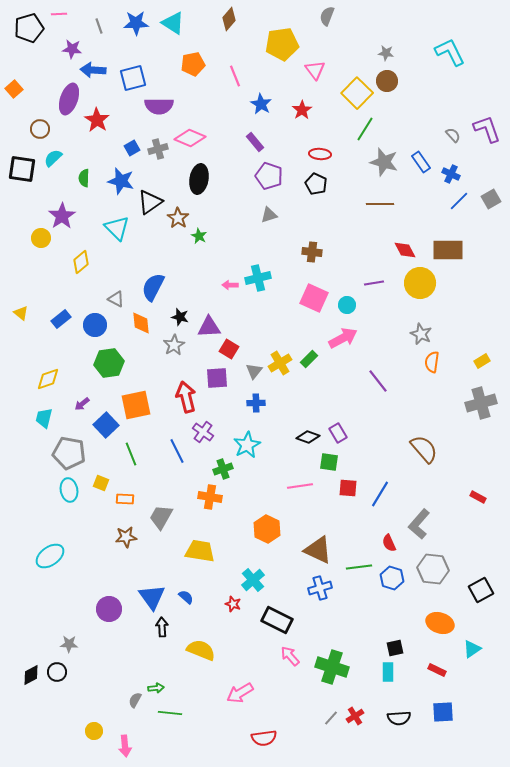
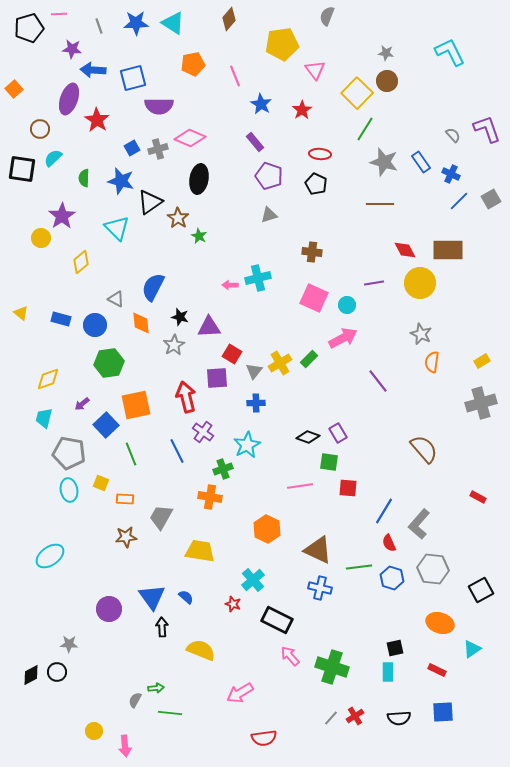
blue rectangle at (61, 319): rotated 54 degrees clockwise
red square at (229, 349): moved 3 px right, 5 px down
blue line at (380, 494): moved 4 px right, 17 px down
blue cross at (320, 588): rotated 30 degrees clockwise
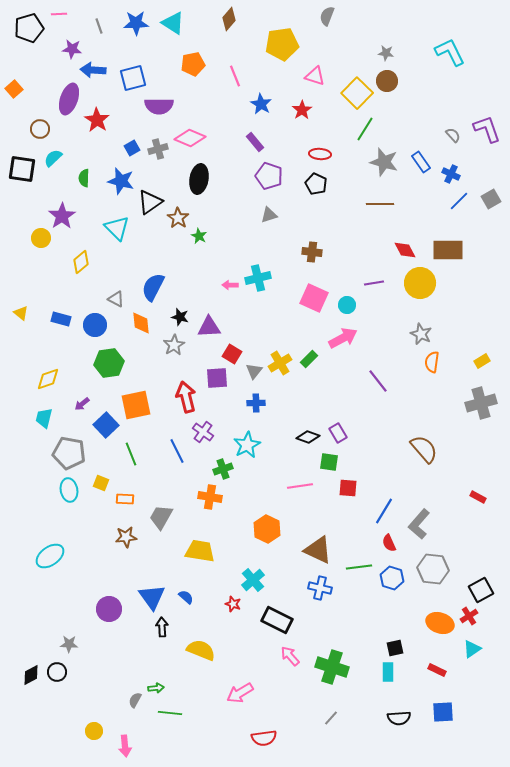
pink triangle at (315, 70): moved 6 px down; rotated 35 degrees counterclockwise
red cross at (355, 716): moved 114 px right, 100 px up
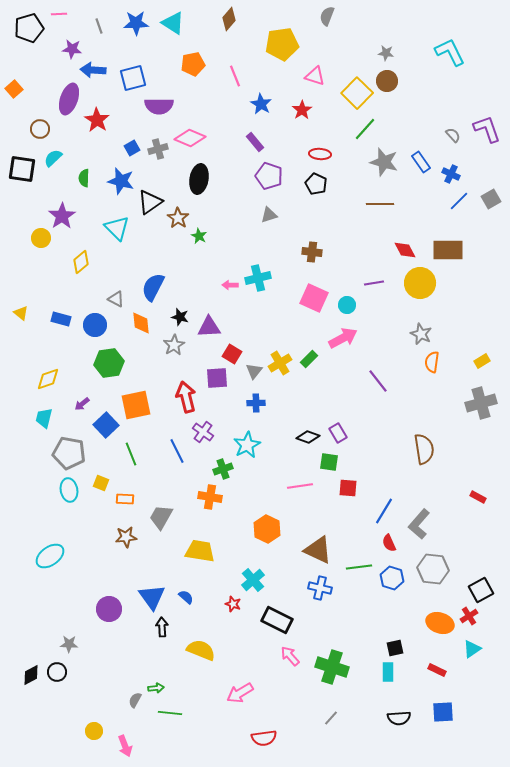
green line at (365, 129): rotated 10 degrees clockwise
brown semicircle at (424, 449): rotated 32 degrees clockwise
pink arrow at (125, 746): rotated 15 degrees counterclockwise
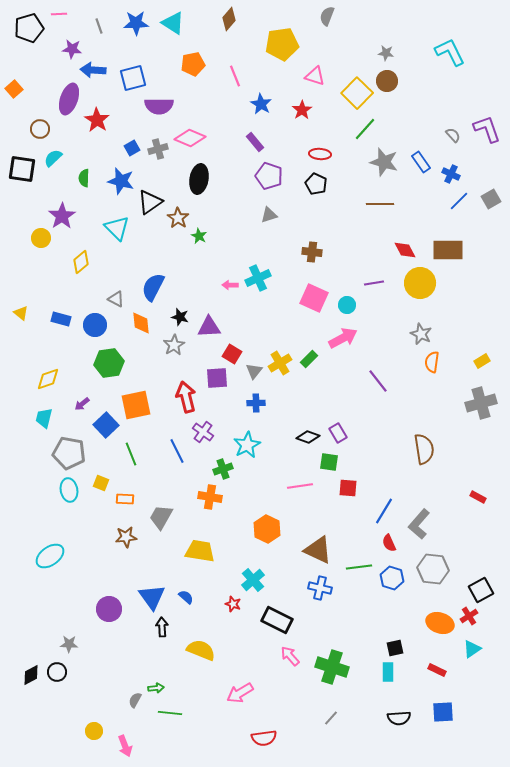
cyan cross at (258, 278): rotated 10 degrees counterclockwise
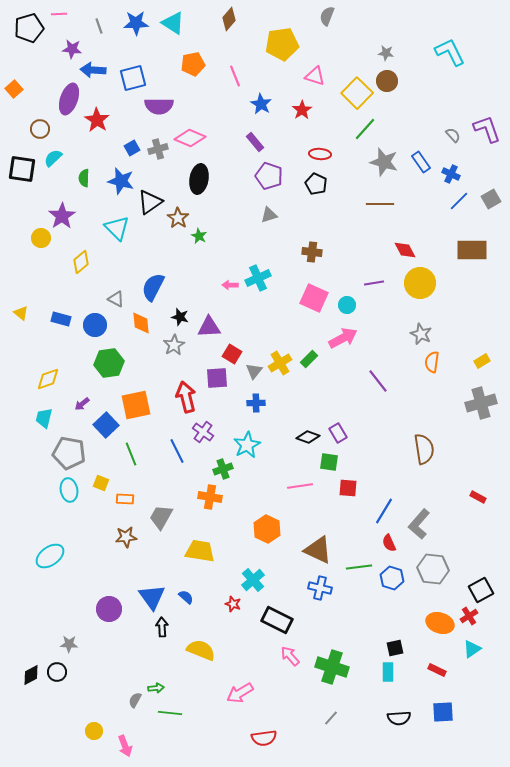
brown rectangle at (448, 250): moved 24 px right
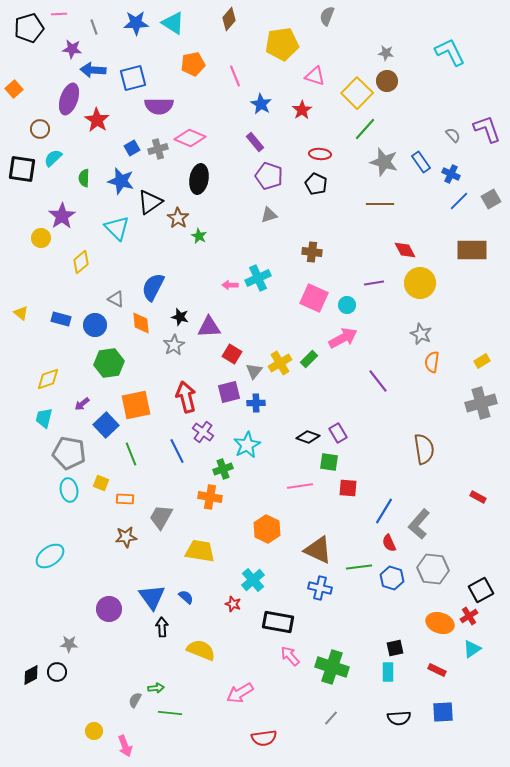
gray line at (99, 26): moved 5 px left, 1 px down
purple square at (217, 378): moved 12 px right, 14 px down; rotated 10 degrees counterclockwise
black rectangle at (277, 620): moved 1 px right, 2 px down; rotated 16 degrees counterclockwise
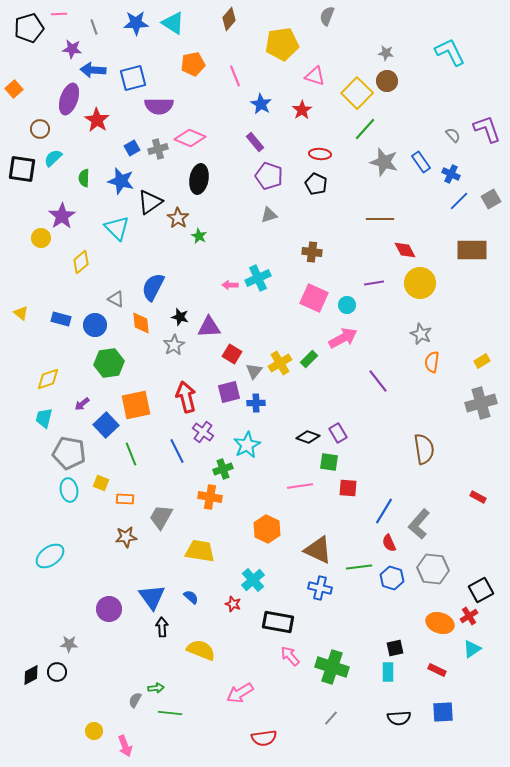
brown line at (380, 204): moved 15 px down
blue semicircle at (186, 597): moved 5 px right
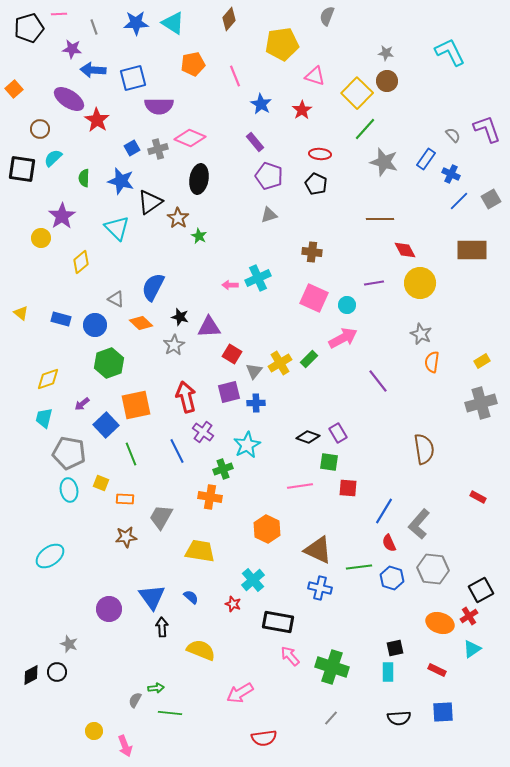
purple ellipse at (69, 99): rotated 76 degrees counterclockwise
blue rectangle at (421, 162): moved 5 px right, 3 px up; rotated 70 degrees clockwise
orange diamond at (141, 323): rotated 40 degrees counterclockwise
green hexagon at (109, 363): rotated 12 degrees counterclockwise
gray star at (69, 644): rotated 18 degrees clockwise
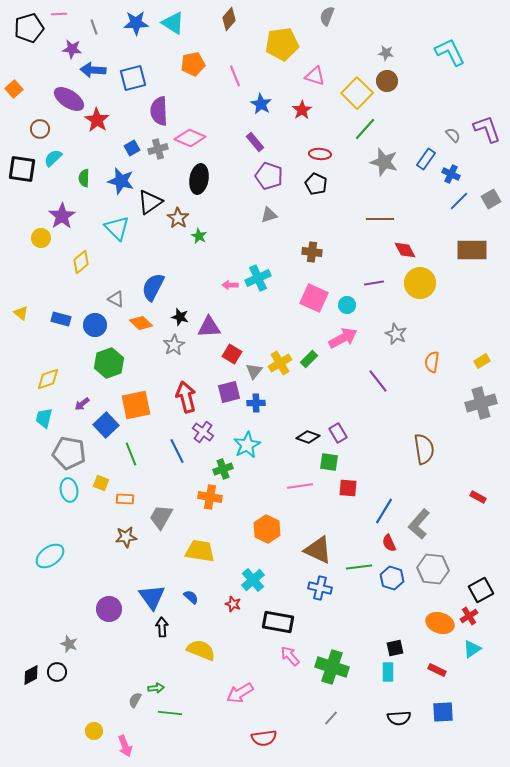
purple semicircle at (159, 106): moved 5 px down; rotated 88 degrees clockwise
gray star at (421, 334): moved 25 px left
